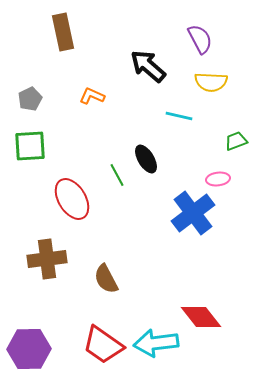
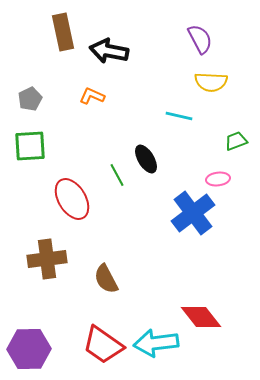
black arrow: moved 39 px left, 15 px up; rotated 30 degrees counterclockwise
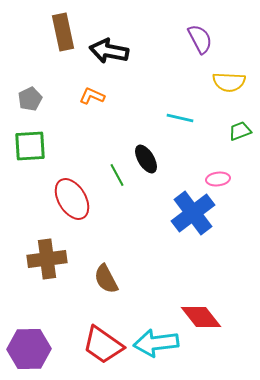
yellow semicircle: moved 18 px right
cyan line: moved 1 px right, 2 px down
green trapezoid: moved 4 px right, 10 px up
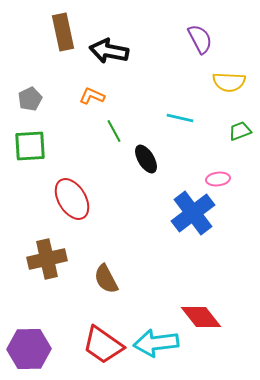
green line: moved 3 px left, 44 px up
brown cross: rotated 6 degrees counterclockwise
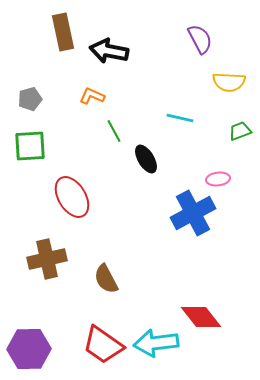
gray pentagon: rotated 10 degrees clockwise
red ellipse: moved 2 px up
blue cross: rotated 9 degrees clockwise
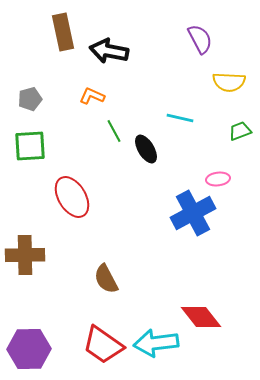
black ellipse: moved 10 px up
brown cross: moved 22 px left, 4 px up; rotated 12 degrees clockwise
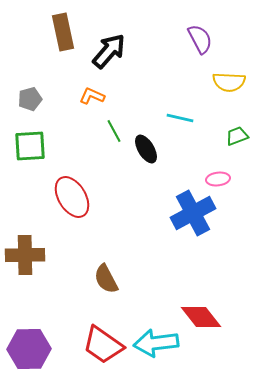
black arrow: rotated 120 degrees clockwise
green trapezoid: moved 3 px left, 5 px down
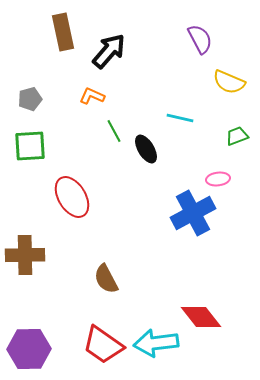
yellow semicircle: rotated 20 degrees clockwise
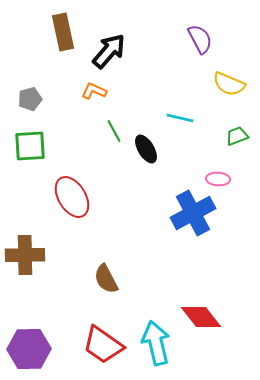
yellow semicircle: moved 2 px down
orange L-shape: moved 2 px right, 5 px up
pink ellipse: rotated 10 degrees clockwise
cyan arrow: rotated 84 degrees clockwise
